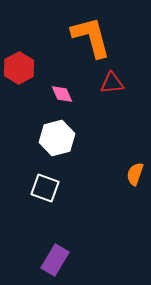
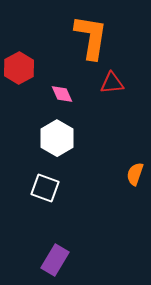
orange L-shape: rotated 24 degrees clockwise
white hexagon: rotated 16 degrees counterclockwise
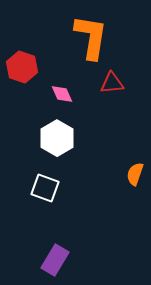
red hexagon: moved 3 px right, 1 px up; rotated 12 degrees counterclockwise
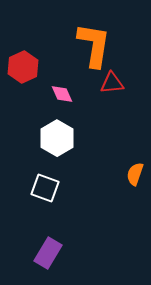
orange L-shape: moved 3 px right, 8 px down
red hexagon: moved 1 px right; rotated 16 degrees clockwise
purple rectangle: moved 7 px left, 7 px up
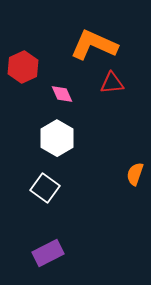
orange L-shape: rotated 75 degrees counterclockwise
white square: rotated 16 degrees clockwise
purple rectangle: rotated 32 degrees clockwise
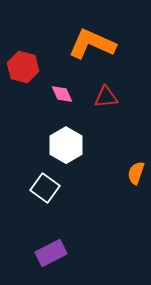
orange L-shape: moved 2 px left, 1 px up
red hexagon: rotated 20 degrees counterclockwise
red triangle: moved 6 px left, 14 px down
white hexagon: moved 9 px right, 7 px down
orange semicircle: moved 1 px right, 1 px up
purple rectangle: moved 3 px right
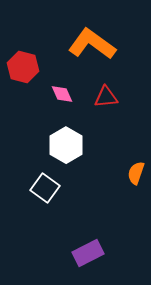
orange L-shape: rotated 12 degrees clockwise
purple rectangle: moved 37 px right
